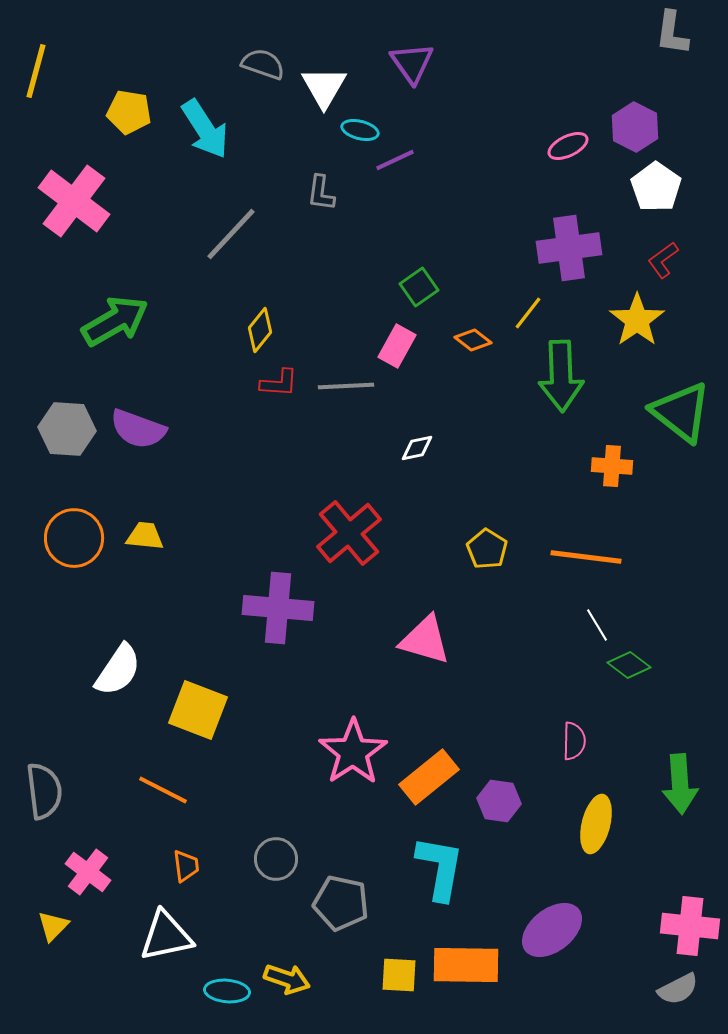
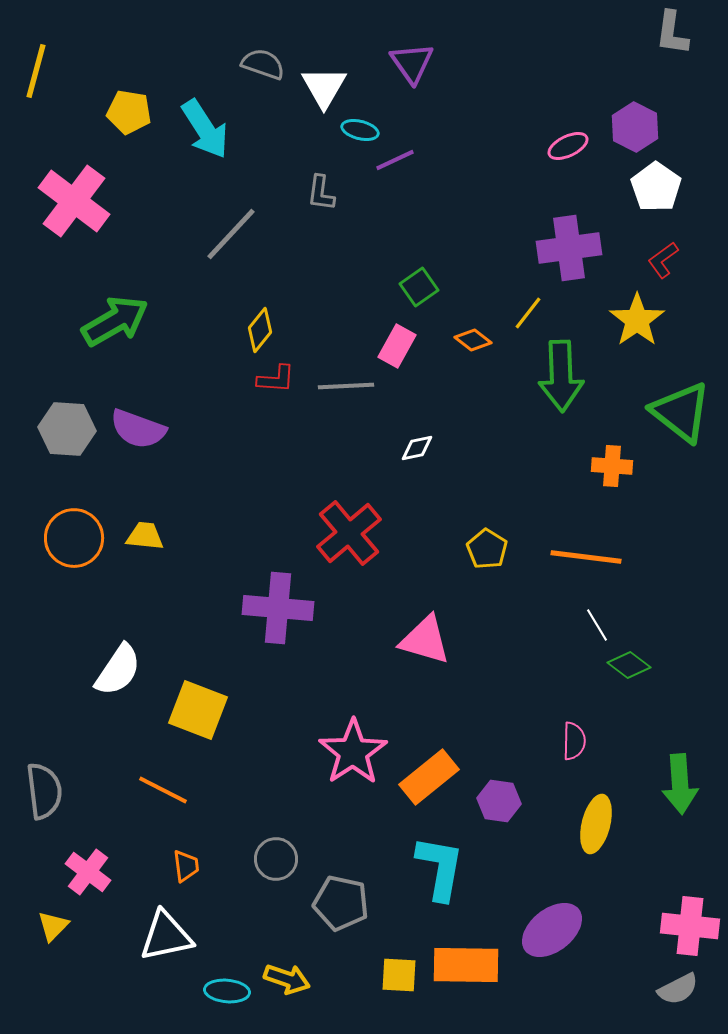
red L-shape at (279, 383): moved 3 px left, 4 px up
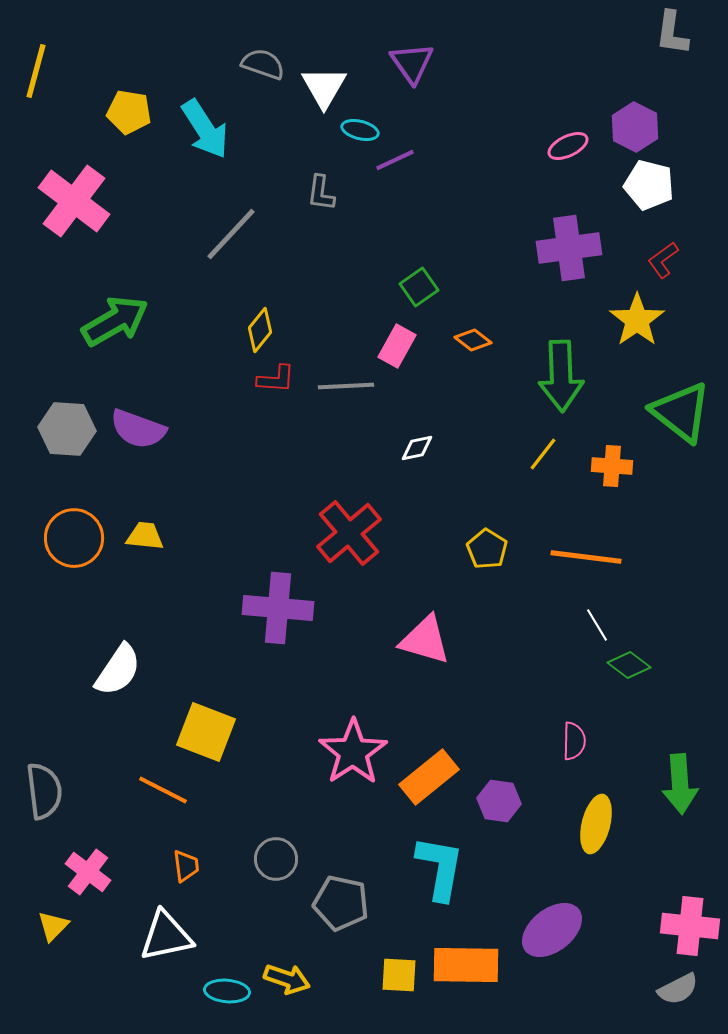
white pentagon at (656, 187): moved 7 px left, 2 px up; rotated 21 degrees counterclockwise
yellow line at (528, 313): moved 15 px right, 141 px down
yellow square at (198, 710): moved 8 px right, 22 px down
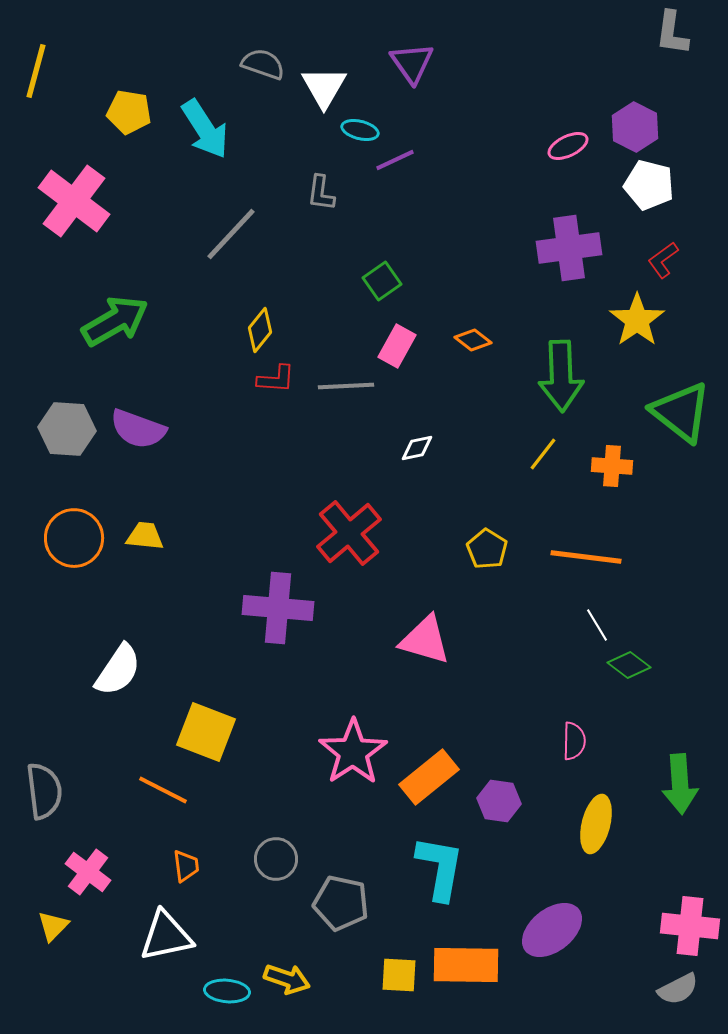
green square at (419, 287): moved 37 px left, 6 px up
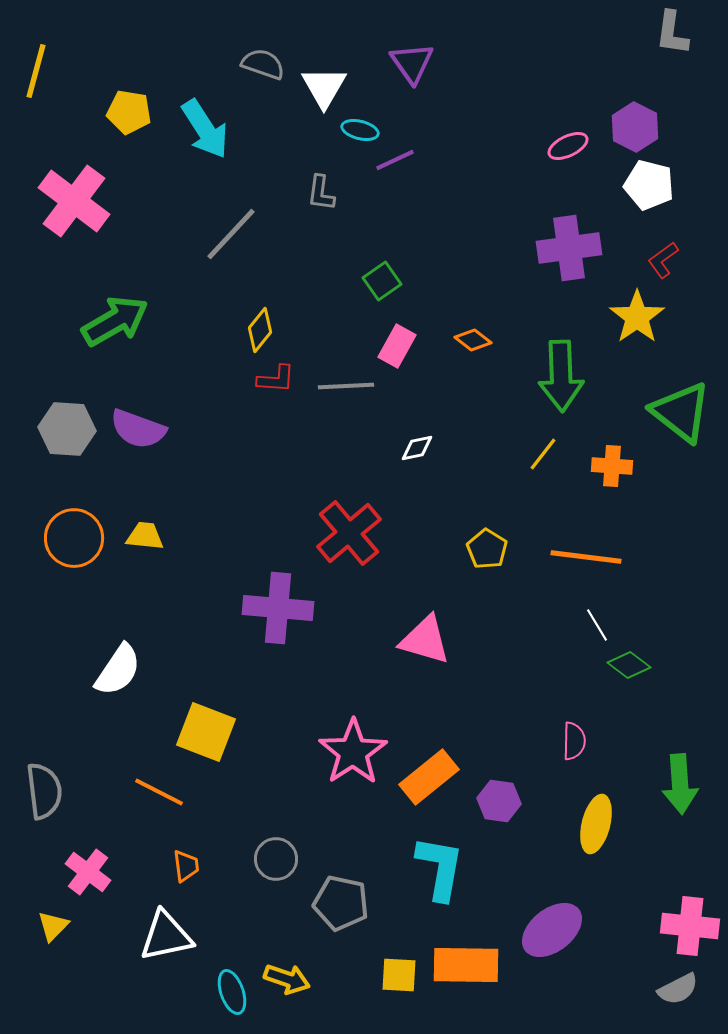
yellow star at (637, 320): moved 3 px up
orange line at (163, 790): moved 4 px left, 2 px down
cyan ellipse at (227, 991): moved 5 px right, 1 px down; rotated 66 degrees clockwise
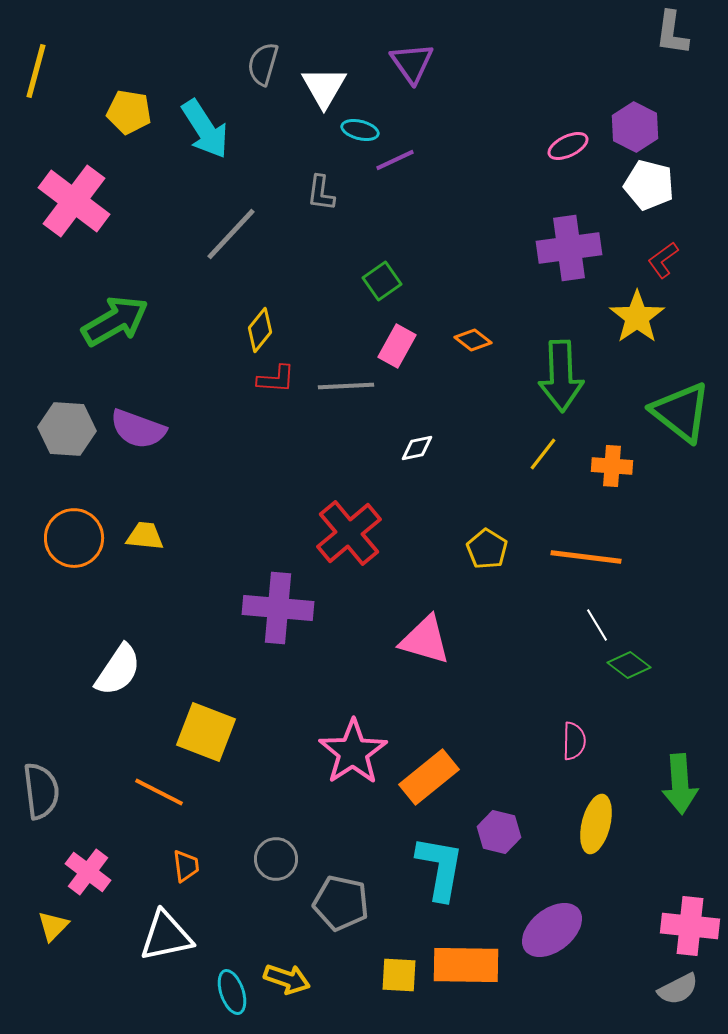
gray semicircle at (263, 64): rotated 93 degrees counterclockwise
gray semicircle at (44, 791): moved 3 px left
purple hexagon at (499, 801): moved 31 px down; rotated 6 degrees clockwise
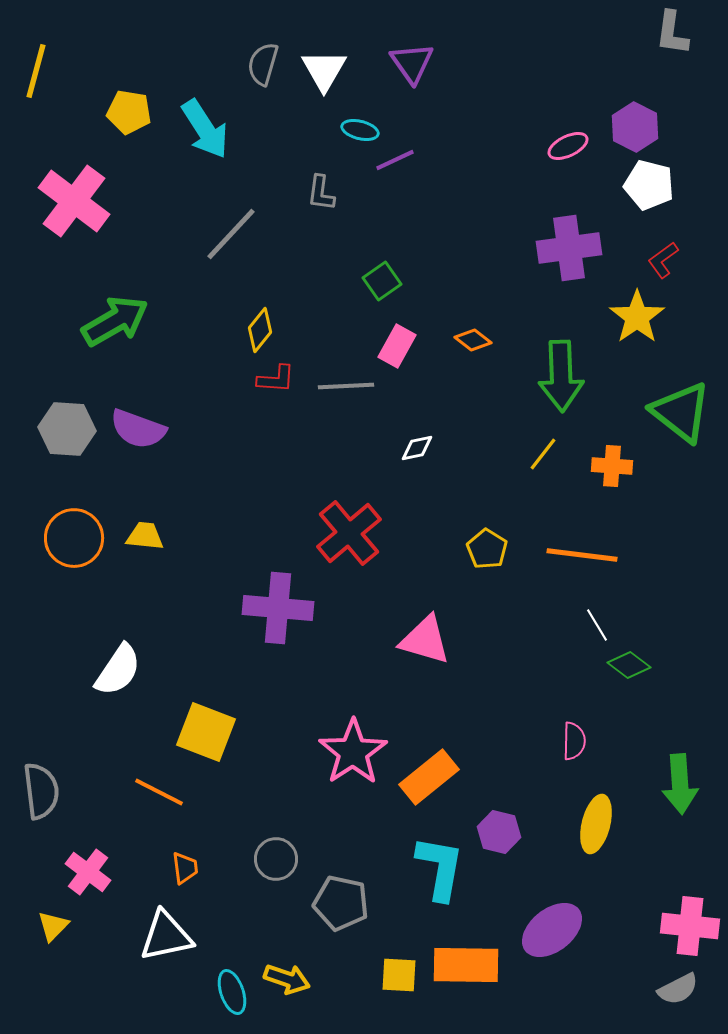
white triangle at (324, 87): moved 17 px up
orange line at (586, 557): moved 4 px left, 2 px up
orange trapezoid at (186, 866): moved 1 px left, 2 px down
